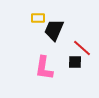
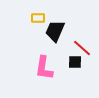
black trapezoid: moved 1 px right, 1 px down
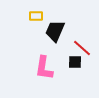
yellow rectangle: moved 2 px left, 2 px up
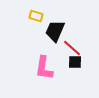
yellow rectangle: rotated 16 degrees clockwise
red line: moved 10 px left
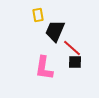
yellow rectangle: moved 2 px right, 1 px up; rotated 64 degrees clockwise
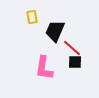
yellow rectangle: moved 6 px left, 2 px down
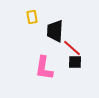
black trapezoid: rotated 20 degrees counterclockwise
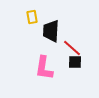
black trapezoid: moved 4 px left
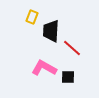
yellow rectangle: rotated 32 degrees clockwise
black square: moved 7 px left, 15 px down
pink L-shape: rotated 110 degrees clockwise
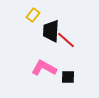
yellow rectangle: moved 1 px right, 2 px up; rotated 16 degrees clockwise
red line: moved 6 px left, 8 px up
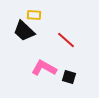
yellow rectangle: moved 1 px right; rotated 56 degrees clockwise
black trapezoid: moved 27 px left; rotated 50 degrees counterclockwise
black square: moved 1 px right; rotated 16 degrees clockwise
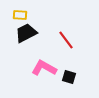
yellow rectangle: moved 14 px left
black trapezoid: moved 2 px right, 2 px down; rotated 110 degrees clockwise
red line: rotated 12 degrees clockwise
